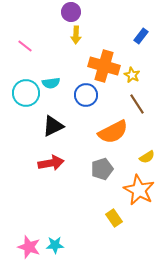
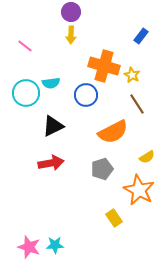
yellow arrow: moved 5 px left
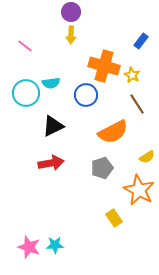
blue rectangle: moved 5 px down
gray pentagon: moved 1 px up
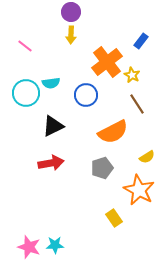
orange cross: moved 3 px right, 4 px up; rotated 36 degrees clockwise
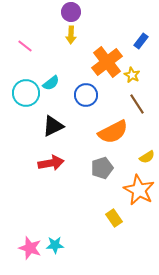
cyan semicircle: rotated 30 degrees counterclockwise
pink star: moved 1 px right, 1 px down
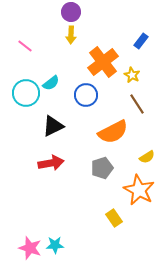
orange cross: moved 4 px left
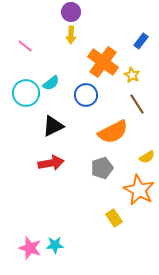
orange cross: rotated 16 degrees counterclockwise
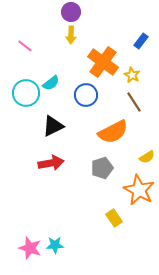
brown line: moved 3 px left, 2 px up
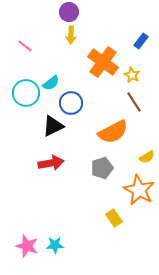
purple circle: moved 2 px left
blue circle: moved 15 px left, 8 px down
pink star: moved 3 px left, 2 px up
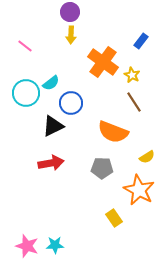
purple circle: moved 1 px right
orange semicircle: rotated 48 degrees clockwise
gray pentagon: rotated 20 degrees clockwise
